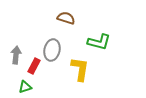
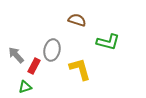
brown semicircle: moved 11 px right, 2 px down
green L-shape: moved 9 px right
gray arrow: rotated 48 degrees counterclockwise
yellow L-shape: rotated 25 degrees counterclockwise
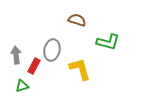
gray arrow: rotated 36 degrees clockwise
green triangle: moved 3 px left, 1 px up
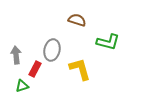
red rectangle: moved 1 px right, 3 px down
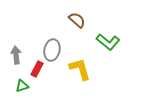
brown semicircle: rotated 24 degrees clockwise
green L-shape: rotated 25 degrees clockwise
red rectangle: moved 2 px right
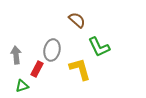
green L-shape: moved 9 px left, 5 px down; rotated 25 degrees clockwise
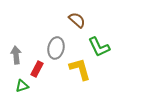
gray ellipse: moved 4 px right, 2 px up
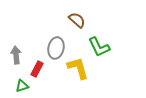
yellow L-shape: moved 2 px left, 1 px up
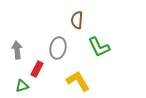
brown semicircle: rotated 126 degrees counterclockwise
gray ellipse: moved 2 px right
gray arrow: moved 1 px right, 5 px up
yellow L-shape: moved 13 px down; rotated 15 degrees counterclockwise
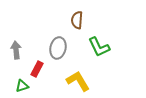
gray arrow: moved 1 px left
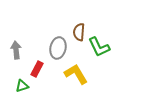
brown semicircle: moved 2 px right, 12 px down
yellow L-shape: moved 2 px left, 7 px up
